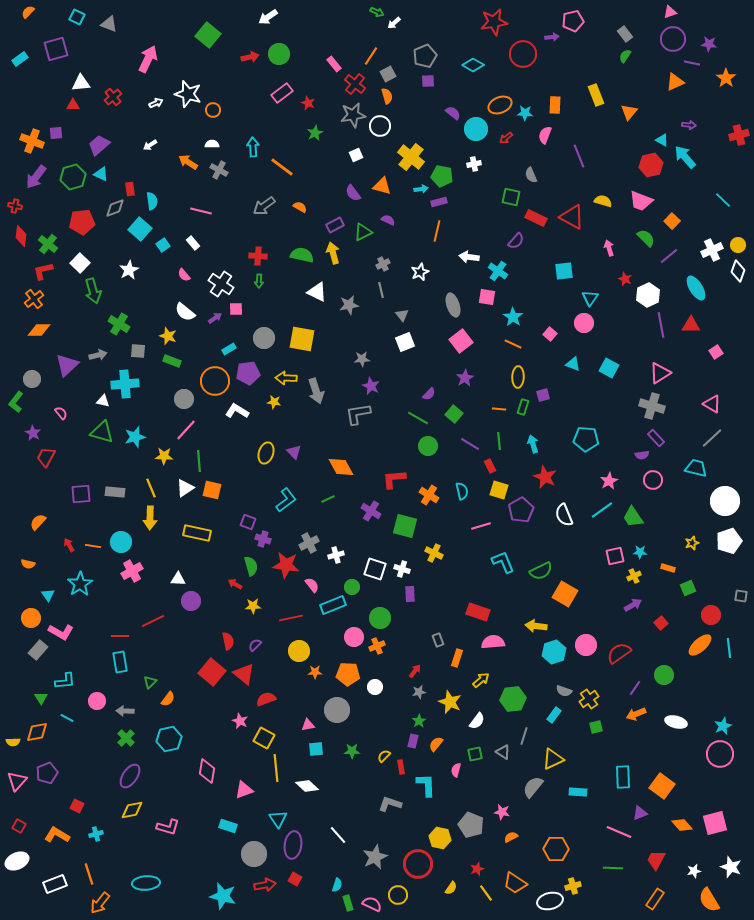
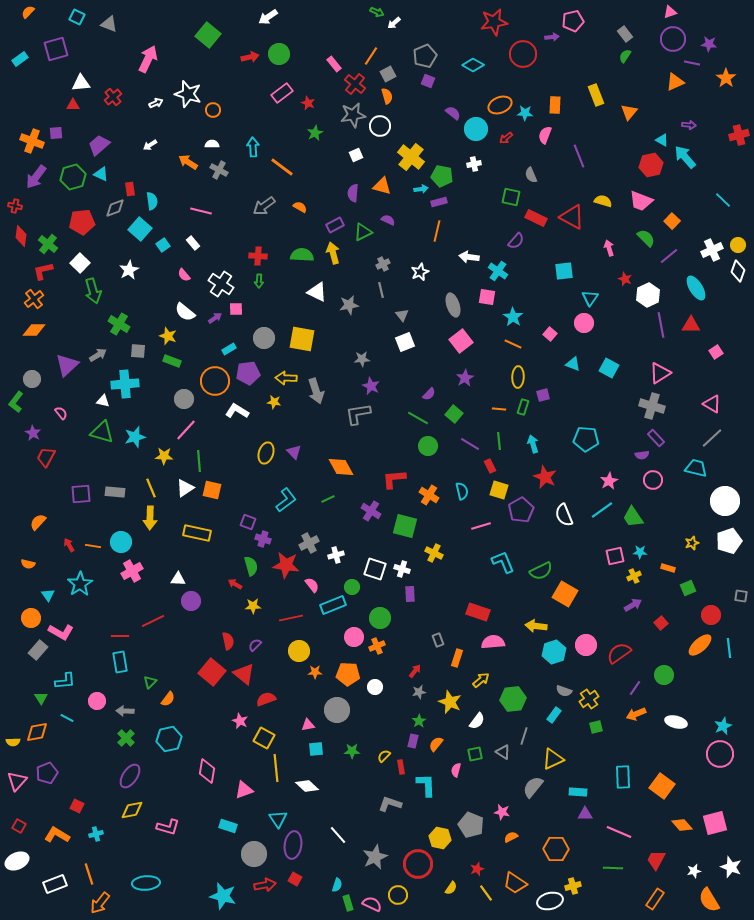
purple square at (428, 81): rotated 24 degrees clockwise
purple semicircle at (353, 193): rotated 42 degrees clockwise
green semicircle at (302, 255): rotated 10 degrees counterclockwise
orange diamond at (39, 330): moved 5 px left
gray arrow at (98, 355): rotated 18 degrees counterclockwise
purple triangle at (640, 813): moved 55 px left, 1 px down; rotated 21 degrees clockwise
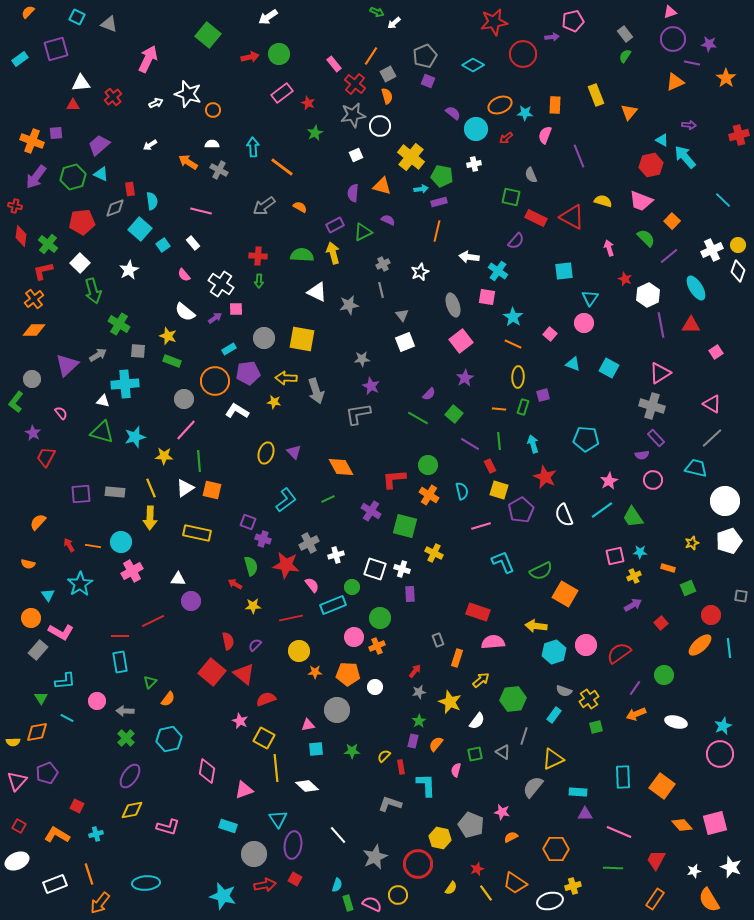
green circle at (428, 446): moved 19 px down
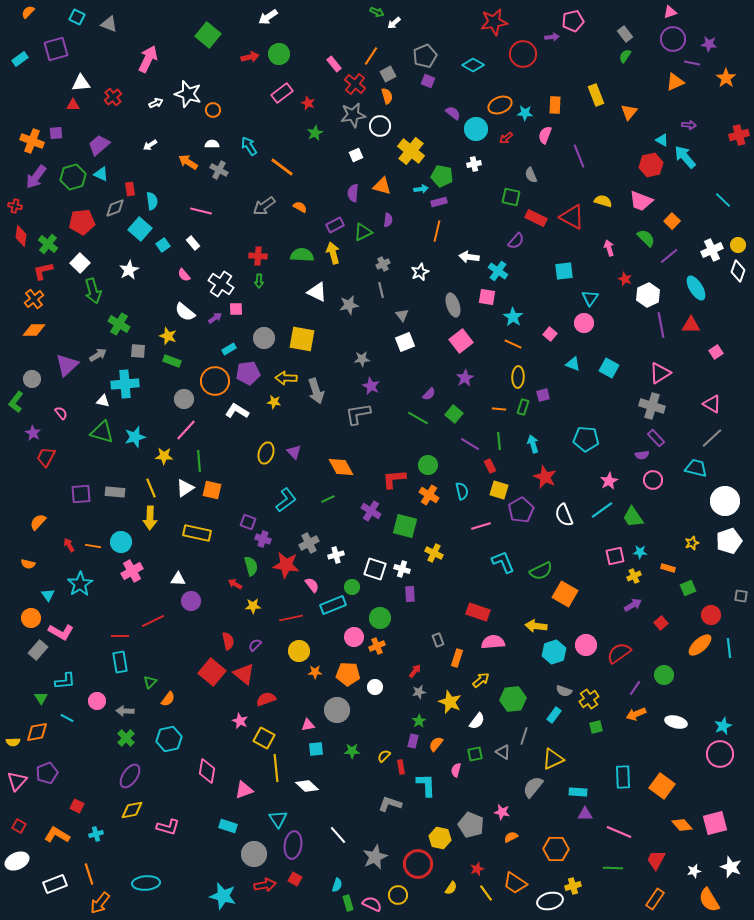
cyan arrow at (253, 147): moved 4 px left, 1 px up; rotated 30 degrees counterclockwise
yellow cross at (411, 157): moved 6 px up
purple semicircle at (388, 220): rotated 72 degrees clockwise
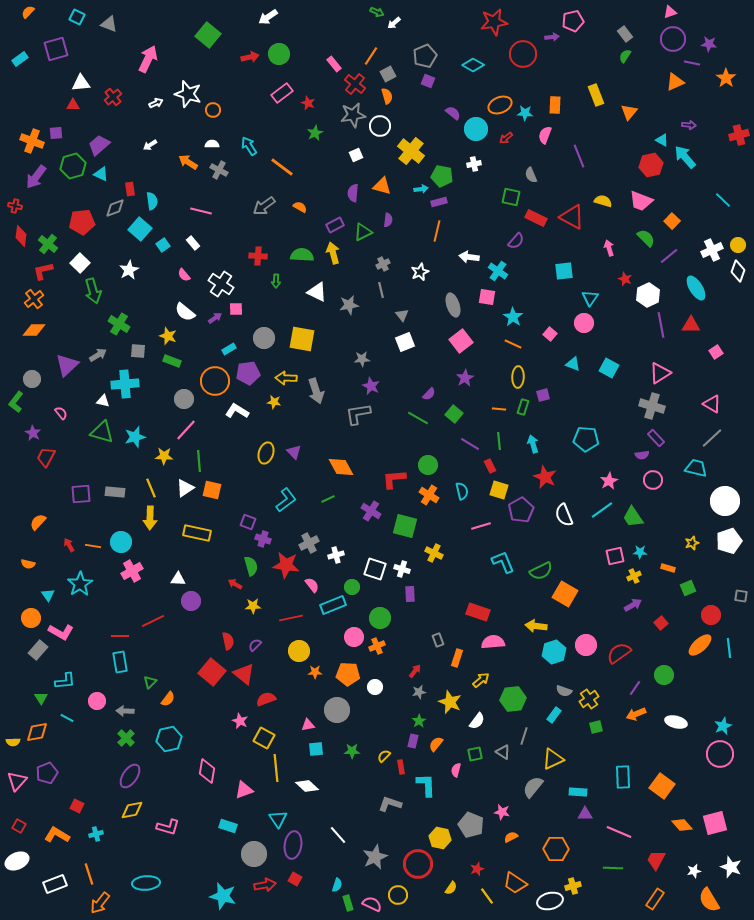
green hexagon at (73, 177): moved 11 px up
green arrow at (259, 281): moved 17 px right
yellow line at (486, 893): moved 1 px right, 3 px down
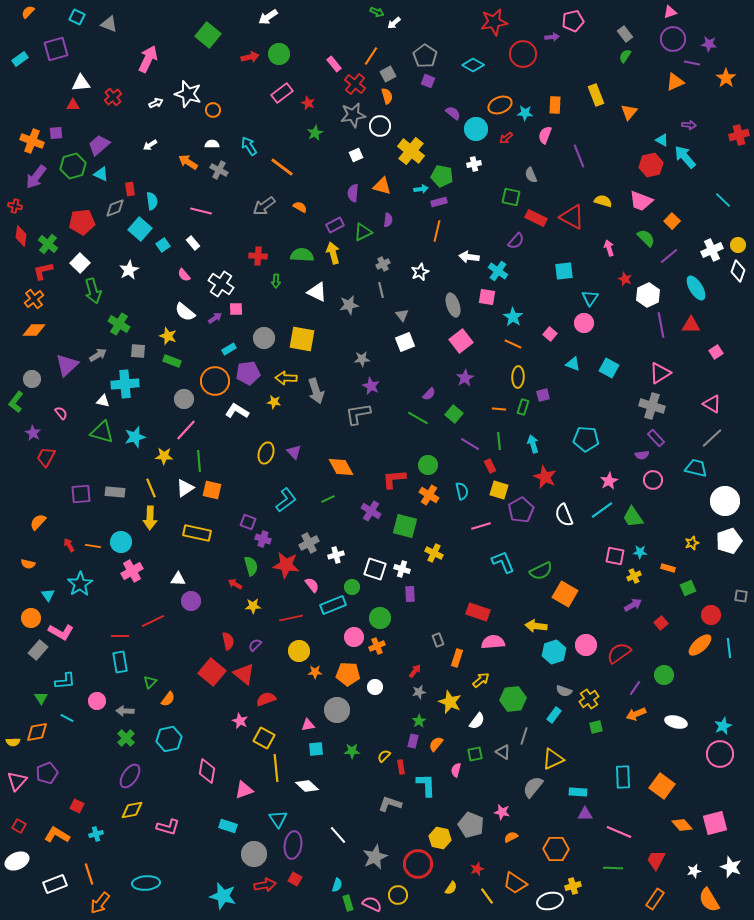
gray pentagon at (425, 56): rotated 15 degrees counterclockwise
pink square at (615, 556): rotated 24 degrees clockwise
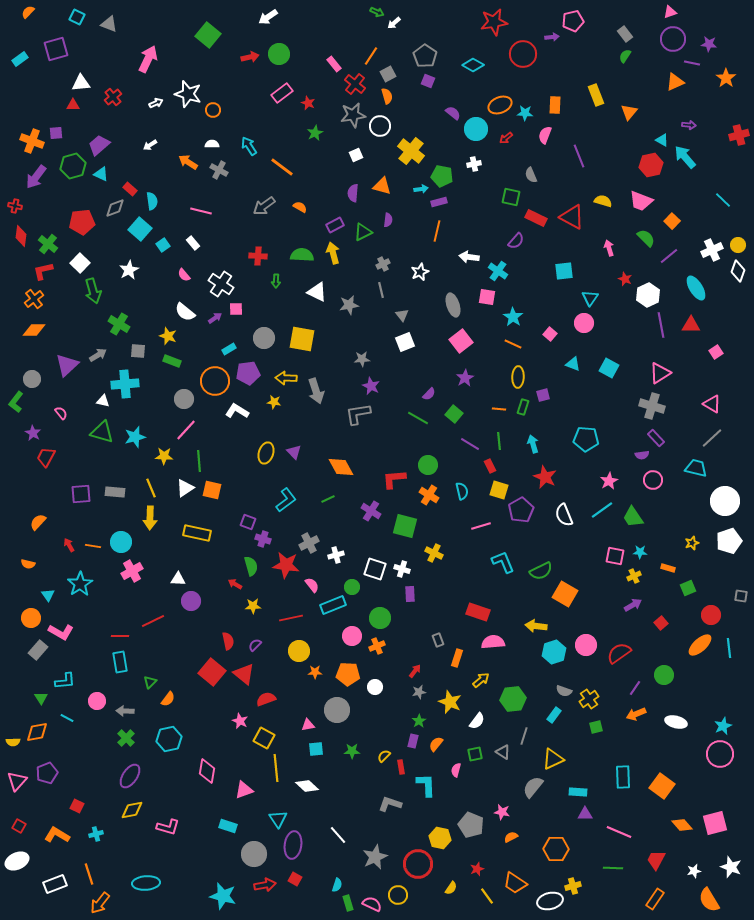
red rectangle at (130, 189): rotated 40 degrees counterclockwise
pink circle at (354, 637): moved 2 px left, 1 px up
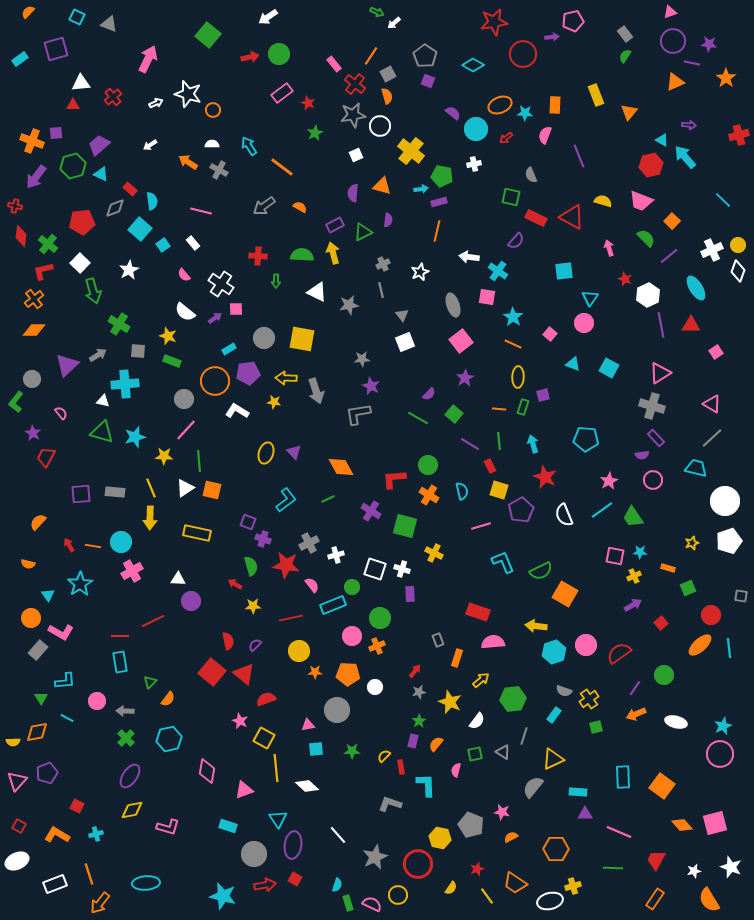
purple circle at (673, 39): moved 2 px down
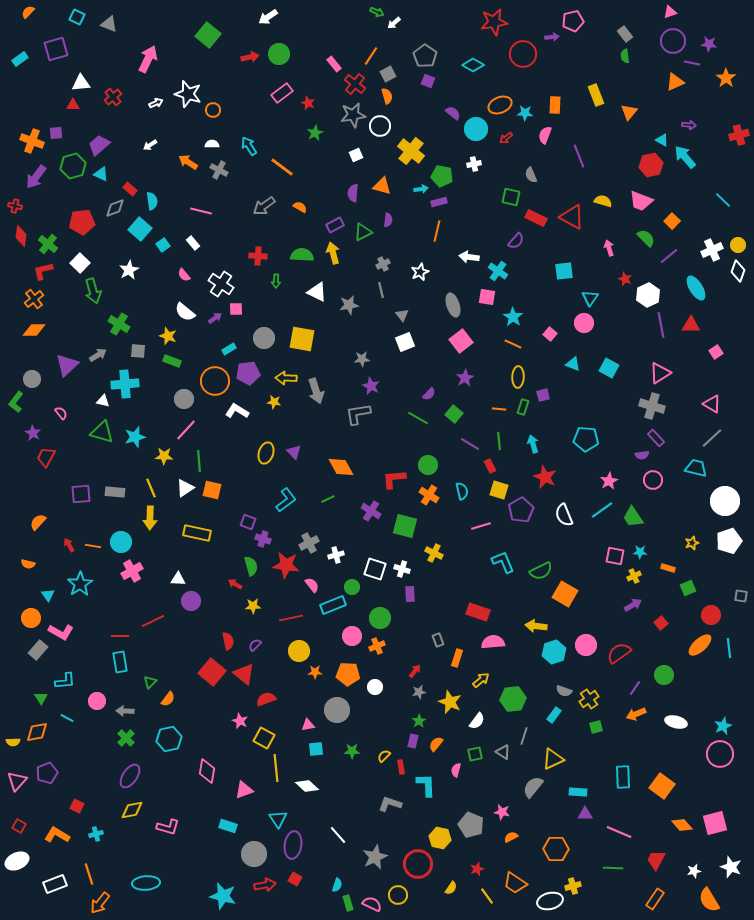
green semicircle at (625, 56): rotated 40 degrees counterclockwise
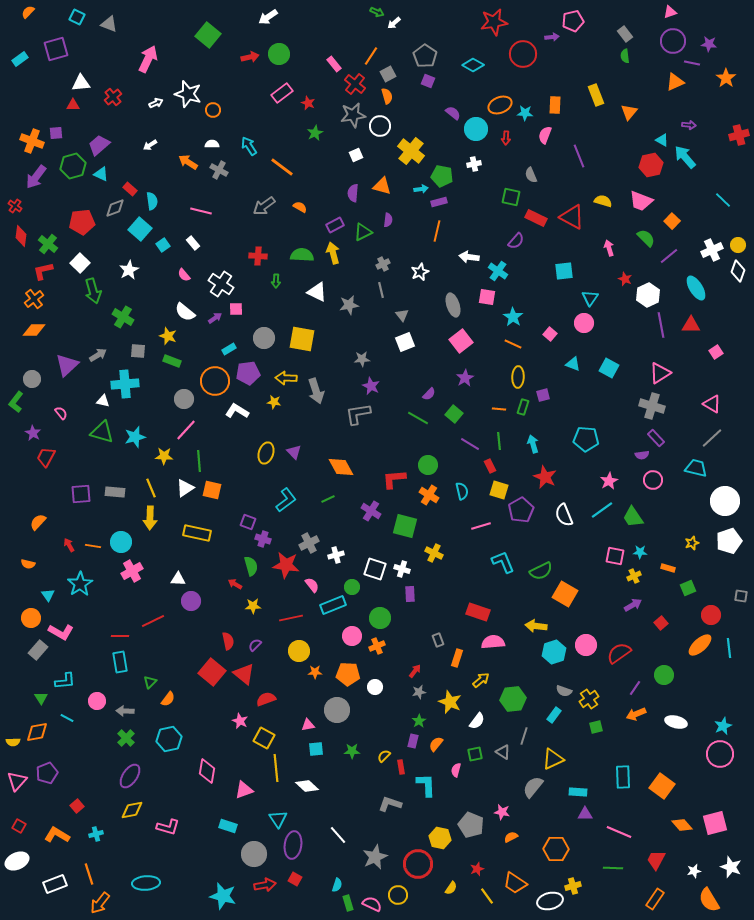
red arrow at (506, 138): rotated 48 degrees counterclockwise
red cross at (15, 206): rotated 24 degrees clockwise
green cross at (119, 324): moved 4 px right, 7 px up
red square at (77, 806): rotated 24 degrees clockwise
